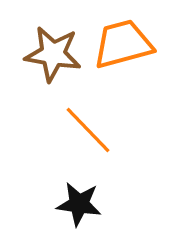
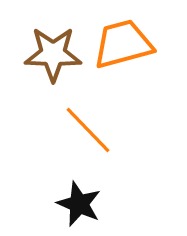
brown star: rotated 8 degrees counterclockwise
black star: rotated 15 degrees clockwise
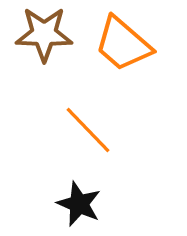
orange trapezoid: rotated 124 degrees counterclockwise
brown star: moved 9 px left, 20 px up
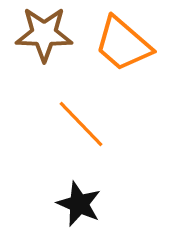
orange line: moved 7 px left, 6 px up
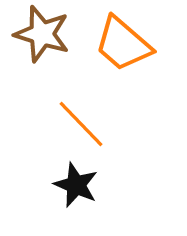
brown star: moved 2 px left; rotated 16 degrees clockwise
black star: moved 3 px left, 19 px up
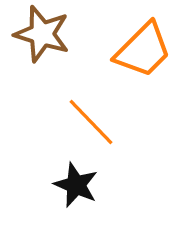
orange trapezoid: moved 20 px right, 6 px down; rotated 86 degrees counterclockwise
orange line: moved 10 px right, 2 px up
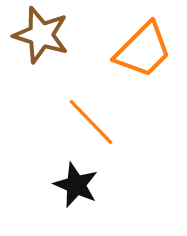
brown star: moved 1 px left, 1 px down
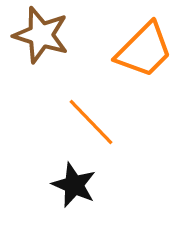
orange trapezoid: moved 1 px right
black star: moved 2 px left
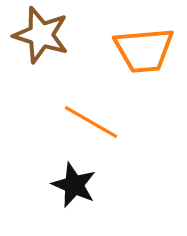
orange trapezoid: rotated 40 degrees clockwise
orange line: rotated 16 degrees counterclockwise
